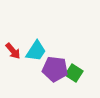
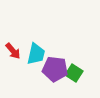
cyan trapezoid: moved 3 px down; rotated 20 degrees counterclockwise
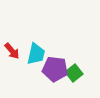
red arrow: moved 1 px left
green square: rotated 18 degrees clockwise
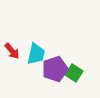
purple pentagon: rotated 25 degrees counterclockwise
green square: rotated 18 degrees counterclockwise
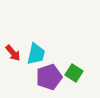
red arrow: moved 1 px right, 2 px down
purple pentagon: moved 6 px left, 8 px down
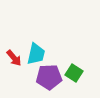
red arrow: moved 1 px right, 5 px down
purple pentagon: rotated 15 degrees clockwise
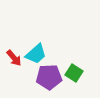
cyan trapezoid: rotated 35 degrees clockwise
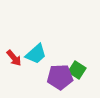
green square: moved 3 px right, 3 px up
purple pentagon: moved 11 px right
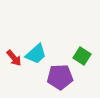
green square: moved 5 px right, 14 px up
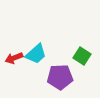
red arrow: rotated 108 degrees clockwise
